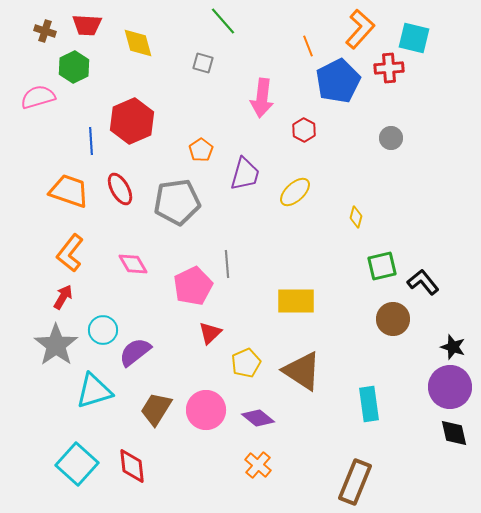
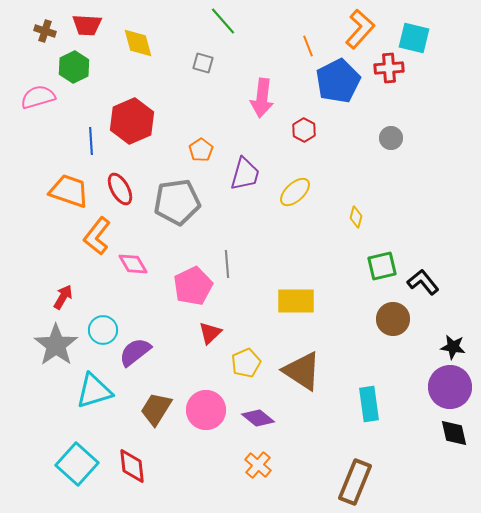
orange L-shape at (70, 253): moved 27 px right, 17 px up
black star at (453, 347): rotated 10 degrees counterclockwise
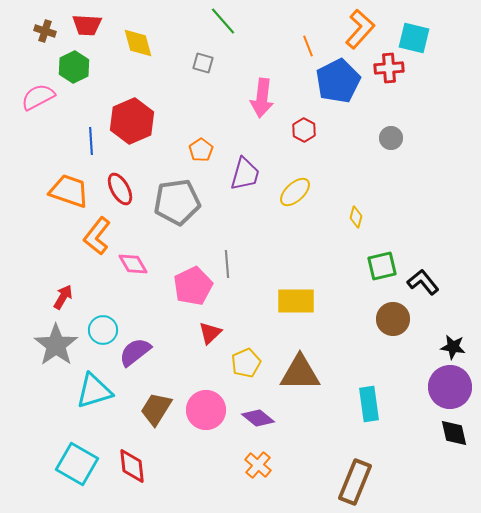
pink semicircle at (38, 97): rotated 12 degrees counterclockwise
brown triangle at (302, 371): moved 2 px left, 2 px down; rotated 33 degrees counterclockwise
cyan square at (77, 464): rotated 12 degrees counterclockwise
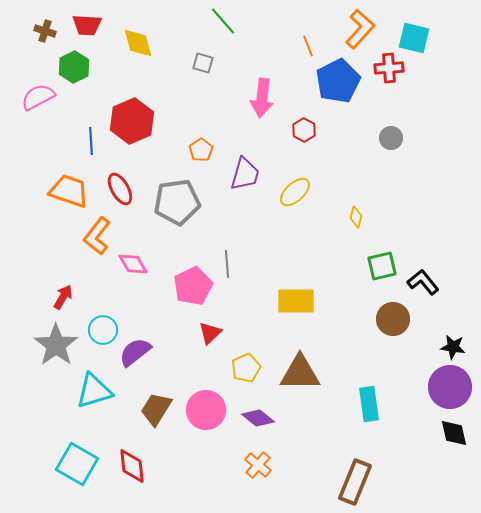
yellow pentagon at (246, 363): moved 5 px down
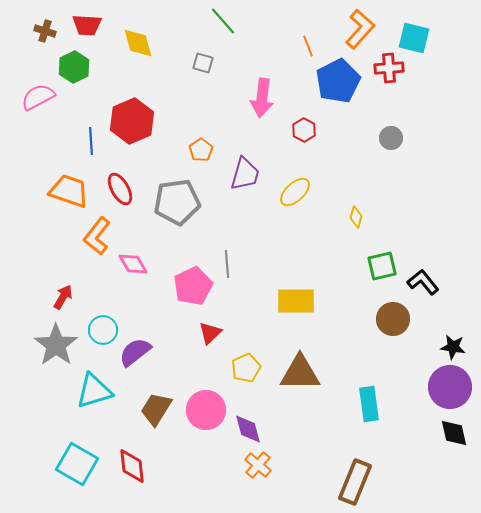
purple diamond at (258, 418): moved 10 px left, 11 px down; rotated 36 degrees clockwise
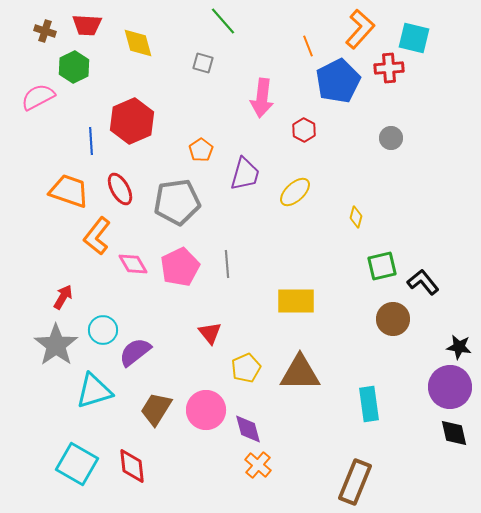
pink pentagon at (193, 286): moved 13 px left, 19 px up
red triangle at (210, 333): rotated 25 degrees counterclockwise
black star at (453, 347): moved 6 px right
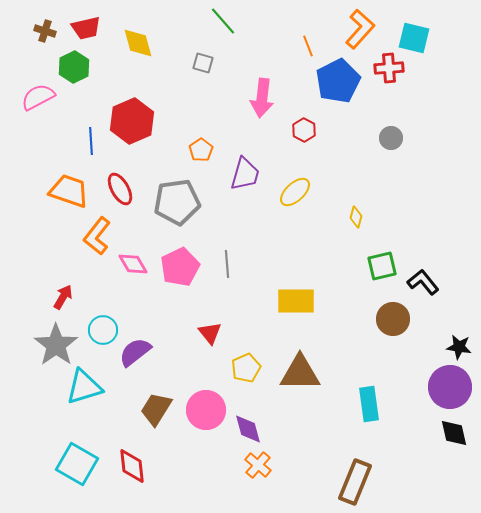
red trapezoid at (87, 25): moved 1 px left, 3 px down; rotated 16 degrees counterclockwise
cyan triangle at (94, 391): moved 10 px left, 4 px up
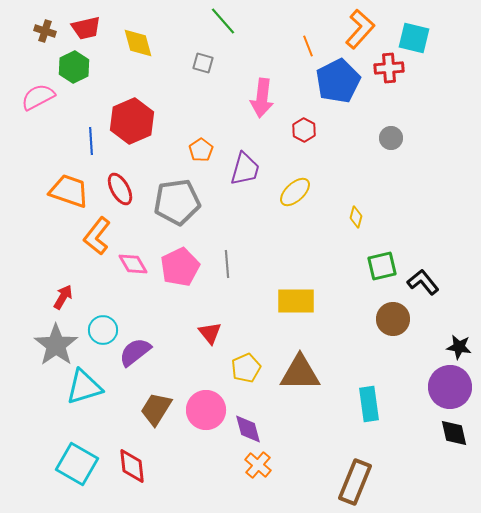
purple trapezoid at (245, 174): moved 5 px up
